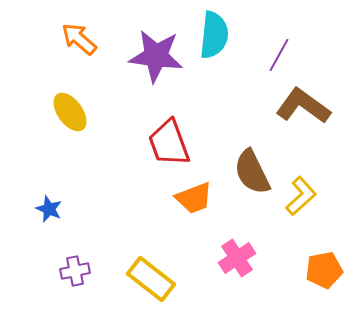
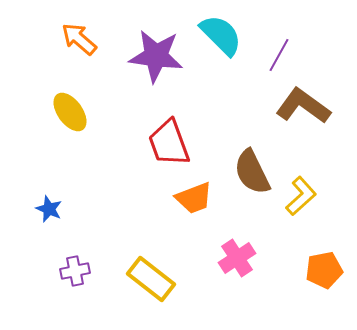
cyan semicircle: moved 7 px right; rotated 51 degrees counterclockwise
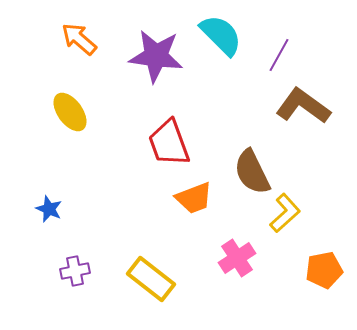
yellow L-shape: moved 16 px left, 17 px down
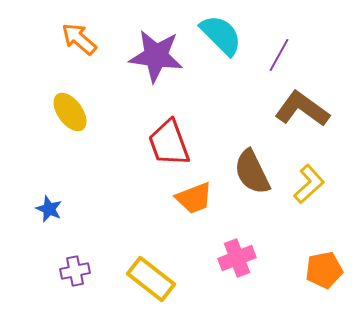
brown L-shape: moved 1 px left, 3 px down
yellow L-shape: moved 24 px right, 29 px up
pink cross: rotated 12 degrees clockwise
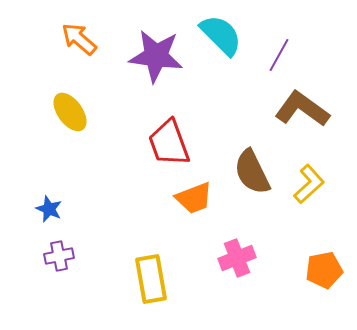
purple cross: moved 16 px left, 15 px up
yellow rectangle: rotated 42 degrees clockwise
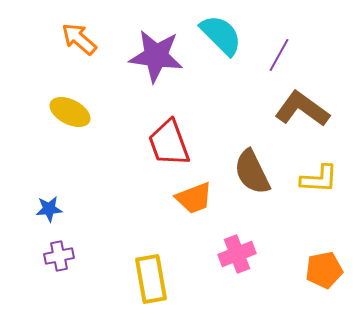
yellow ellipse: rotated 27 degrees counterclockwise
yellow L-shape: moved 10 px right, 5 px up; rotated 45 degrees clockwise
blue star: rotated 28 degrees counterclockwise
pink cross: moved 4 px up
